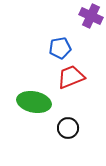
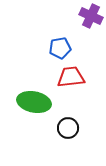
red trapezoid: rotated 16 degrees clockwise
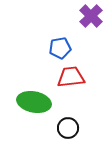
purple cross: rotated 20 degrees clockwise
